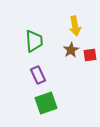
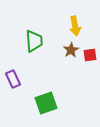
purple rectangle: moved 25 px left, 4 px down
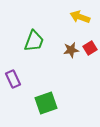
yellow arrow: moved 5 px right, 9 px up; rotated 120 degrees clockwise
green trapezoid: rotated 25 degrees clockwise
brown star: rotated 21 degrees clockwise
red square: moved 7 px up; rotated 24 degrees counterclockwise
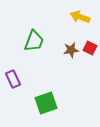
red square: rotated 32 degrees counterclockwise
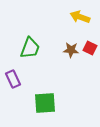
green trapezoid: moved 4 px left, 7 px down
brown star: rotated 14 degrees clockwise
green square: moved 1 px left; rotated 15 degrees clockwise
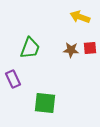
red square: rotated 32 degrees counterclockwise
green square: rotated 10 degrees clockwise
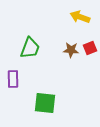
red square: rotated 16 degrees counterclockwise
purple rectangle: rotated 24 degrees clockwise
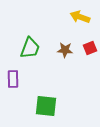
brown star: moved 6 px left
green square: moved 1 px right, 3 px down
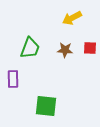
yellow arrow: moved 8 px left, 1 px down; rotated 48 degrees counterclockwise
red square: rotated 24 degrees clockwise
